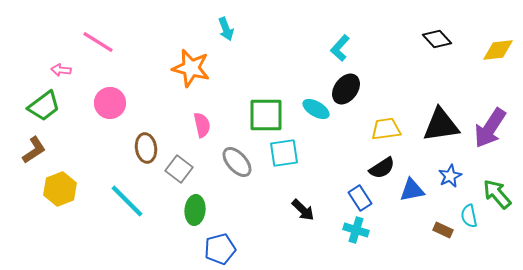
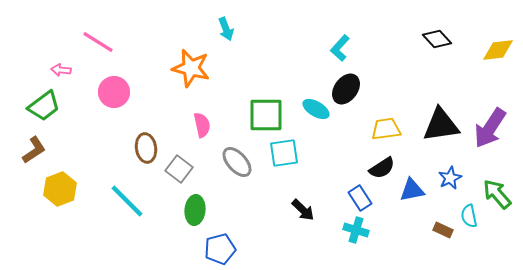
pink circle: moved 4 px right, 11 px up
blue star: moved 2 px down
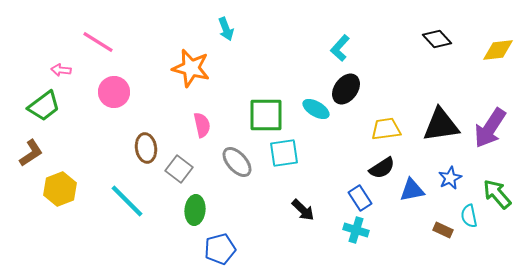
brown L-shape: moved 3 px left, 3 px down
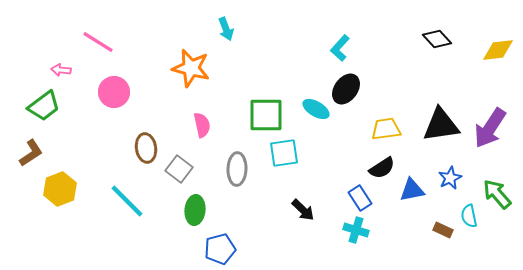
gray ellipse: moved 7 px down; rotated 44 degrees clockwise
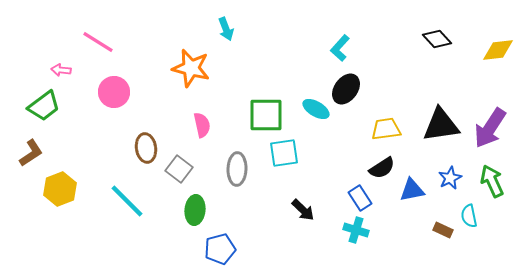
green arrow: moved 5 px left, 13 px up; rotated 16 degrees clockwise
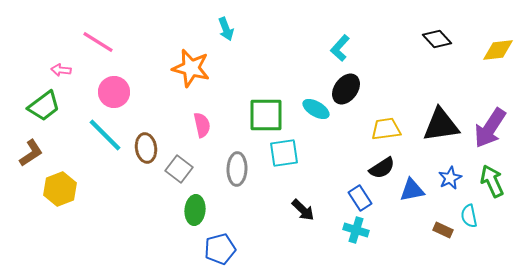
cyan line: moved 22 px left, 66 px up
